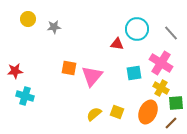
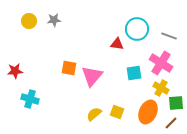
yellow circle: moved 1 px right, 2 px down
gray star: moved 7 px up
gray line: moved 2 px left, 3 px down; rotated 28 degrees counterclockwise
cyan cross: moved 5 px right, 3 px down
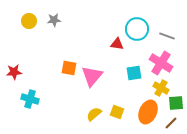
gray line: moved 2 px left
red star: moved 1 px left, 1 px down
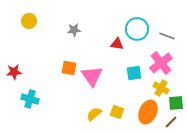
gray star: moved 20 px right, 10 px down
pink cross: rotated 20 degrees clockwise
pink triangle: rotated 15 degrees counterclockwise
brown line: moved 1 px up
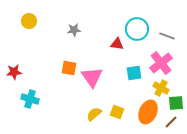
pink triangle: moved 1 px down
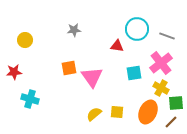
yellow circle: moved 4 px left, 19 px down
red triangle: moved 2 px down
orange square: rotated 21 degrees counterclockwise
yellow square: rotated 16 degrees counterclockwise
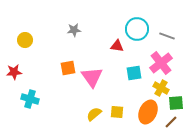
orange square: moved 1 px left
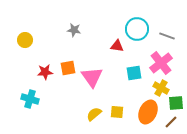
gray star: rotated 16 degrees clockwise
red star: moved 31 px right
